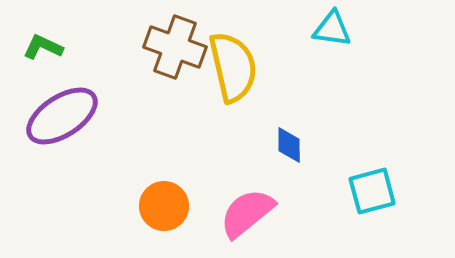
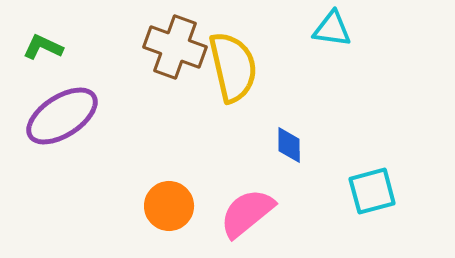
orange circle: moved 5 px right
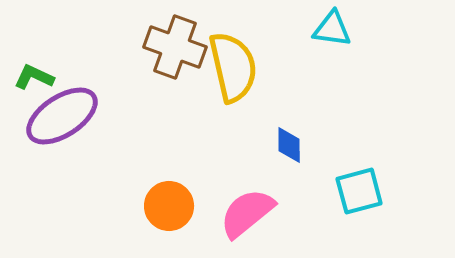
green L-shape: moved 9 px left, 30 px down
cyan square: moved 13 px left
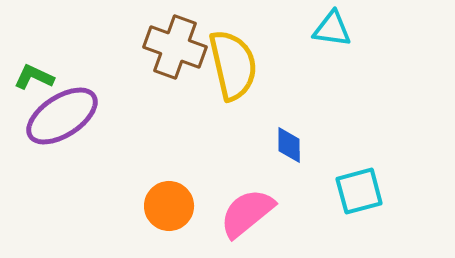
yellow semicircle: moved 2 px up
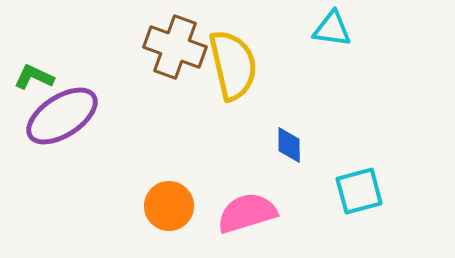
pink semicircle: rotated 22 degrees clockwise
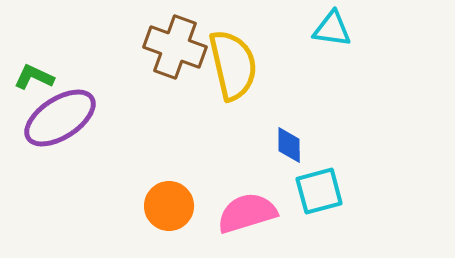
purple ellipse: moved 2 px left, 2 px down
cyan square: moved 40 px left
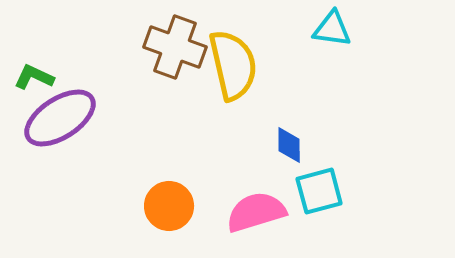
pink semicircle: moved 9 px right, 1 px up
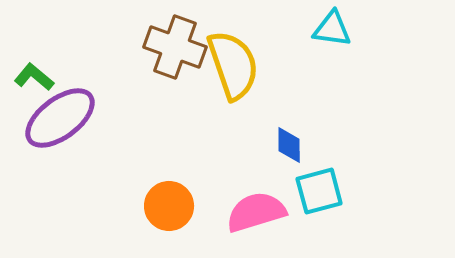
yellow semicircle: rotated 6 degrees counterclockwise
green L-shape: rotated 15 degrees clockwise
purple ellipse: rotated 4 degrees counterclockwise
